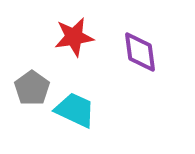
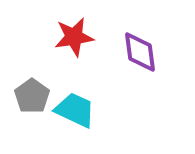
gray pentagon: moved 8 px down
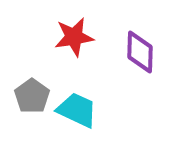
purple diamond: rotated 9 degrees clockwise
cyan trapezoid: moved 2 px right
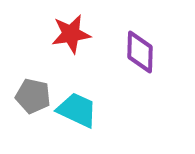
red star: moved 3 px left, 3 px up
gray pentagon: moved 1 px right; rotated 24 degrees counterclockwise
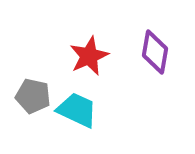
red star: moved 18 px right, 22 px down; rotated 15 degrees counterclockwise
purple diamond: moved 15 px right; rotated 9 degrees clockwise
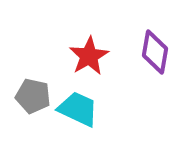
red star: rotated 6 degrees counterclockwise
cyan trapezoid: moved 1 px right, 1 px up
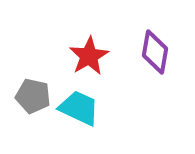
cyan trapezoid: moved 1 px right, 1 px up
